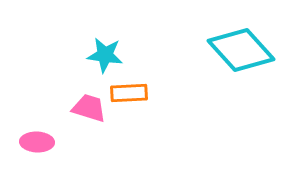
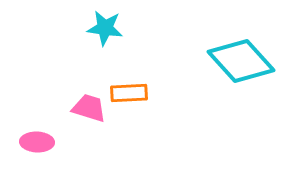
cyan diamond: moved 11 px down
cyan star: moved 27 px up
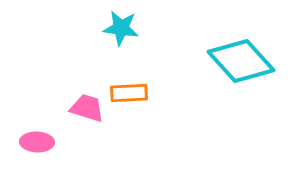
cyan star: moved 16 px right
pink trapezoid: moved 2 px left
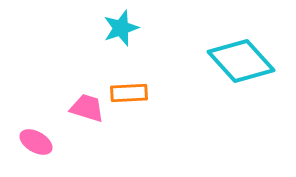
cyan star: rotated 27 degrees counterclockwise
pink ellipse: moved 1 px left; rotated 28 degrees clockwise
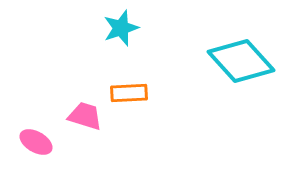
pink trapezoid: moved 2 px left, 8 px down
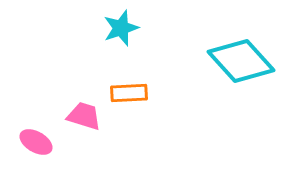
pink trapezoid: moved 1 px left
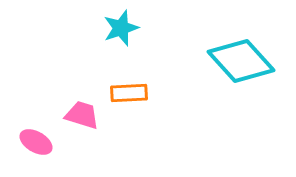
pink trapezoid: moved 2 px left, 1 px up
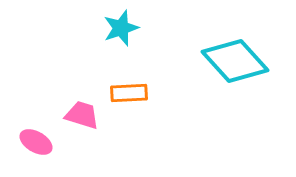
cyan diamond: moved 6 px left
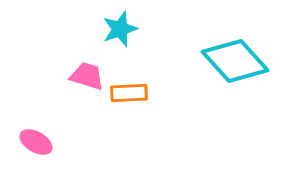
cyan star: moved 1 px left, 1 px down
pink trapezoid: moved 5 px right, 39 px up
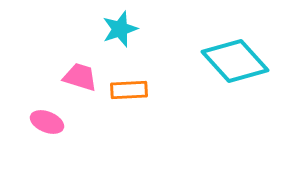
pink trapezoid: moved 7 px left, 1 px down
orange rectangle: moved 3 px up
pink ellipse: moved 11 px right, 20 px up; rotated 8 degrees counterclockwise
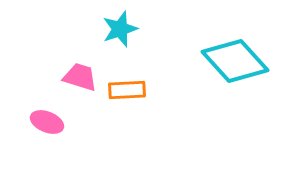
orange rectangle: moved 2 px left
